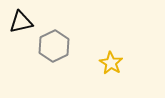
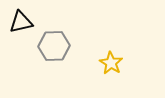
gray hexagon: rotated 24 degrees clockwise
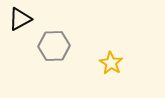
black triangle: moved 1 px left, 3 px up; rotated 15 degrees counterclockwise
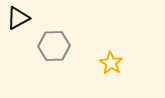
black triangle: moved 2 px left, 1 px up
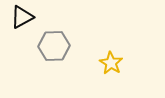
black triangle: moved 4 px right, 1 px up
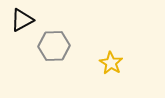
black triangle: moved 3 px down
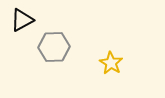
gray hexagon: moved 1 px down
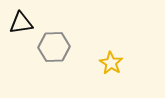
black triangle: moved 1 px left, 3 px down; rotated 20 degrees clockwise
